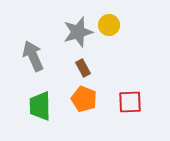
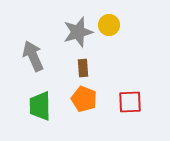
brown rectangle: rotated 24 degrees clockwise
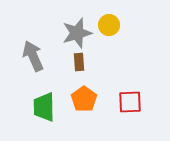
gray star: moved 1 px left, 1 px down
brown rectangle: moved 4 px left, 6 px up
orange pentagon: rotated 15 degrees clockwise
green trapezoid: moved 4 px right, 1 px down
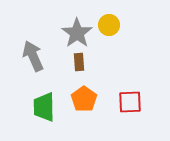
gray star: rotated 20 degrees counterclockwise
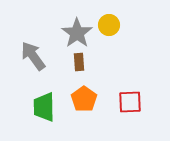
gray arrow: rotated 12 degrees counterclockwise
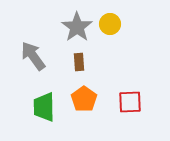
yellow circle: moved 1 px right, 1 px up
gray star: moved 6 px up
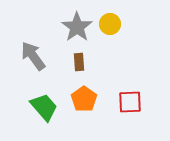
green trapezoid: rotated 140 degrees clockwise
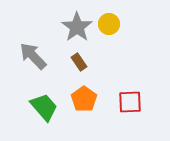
yellow circle: moved 1 px left
gray arrow: rotated 8 degrees counterclockwise
brown rectangle: rotated 30 degrees counterclockwise
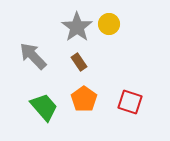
red square: rotated 20 degrees clockwise
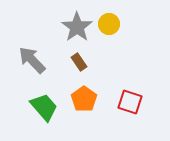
gray arrow: moved 1 px left, 4 px down
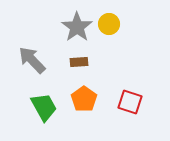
brown rectangle: rotated 60 degrees counterclockwise
green trapezoid: rotated 12 degrees clockwise
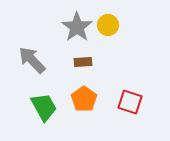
yellow circle: moved 1 px left, 1 px down
brown rectangle: moved 4 px right
